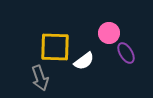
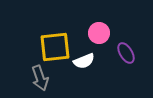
pink circle: moved 10 px left
yellow square: rotated 8 degrees counterclockwise
white semicircle: rotated 15 degrees clockwise
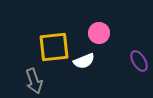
yellow square: moved 1 px left
purple ellipse: moved 13 px right, 8 px down
gray arrow: moved 6 px left, 3 px down
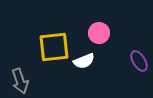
gray arrow: moved 14 px left
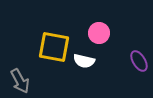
yellow square: rotated 16 degrees clockwise
white semicircle: rotated 35 degrees clockwise
gray arrow: rotated 10 degrees counterclockwise
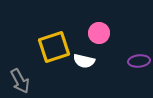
yellow square: rotated 28 degrees counterclockwise
purple ellipse: rotated 65 degrees counterclockwise
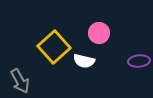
yellow square: rotated 24 degrees counterclockwise
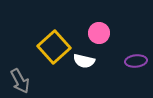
purple ellipse: moved 3 px left
